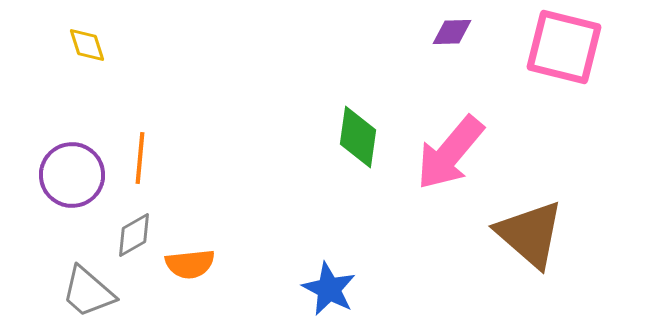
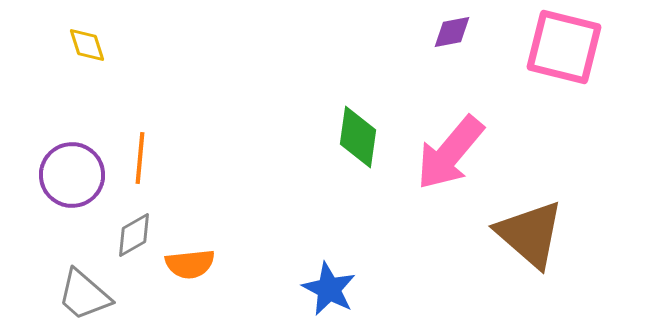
purple diamond: rotated 9 degrees counterclockwise
gray trapezoid: moved 4 px left, 3 px down
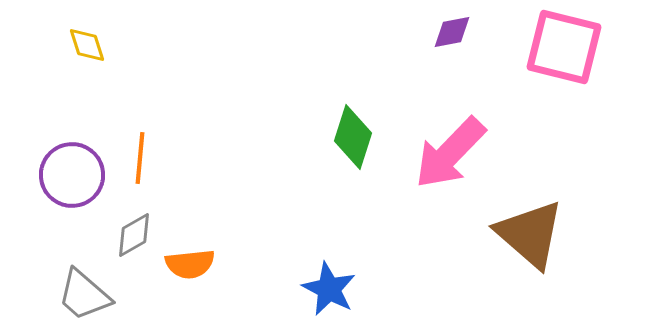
green diamond: moved 5 px left; rotated 10 degrees clockwise
pink arrow: rotated 4 degrees clockwise
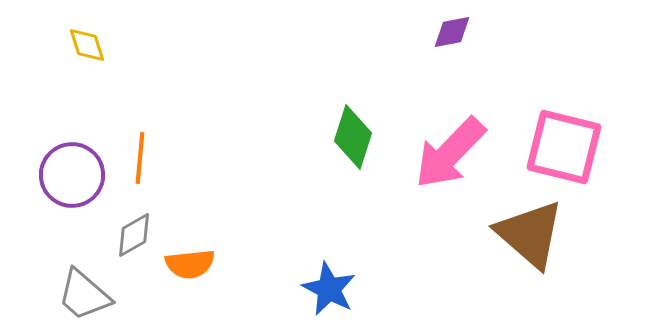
pink square: moved 100 px down
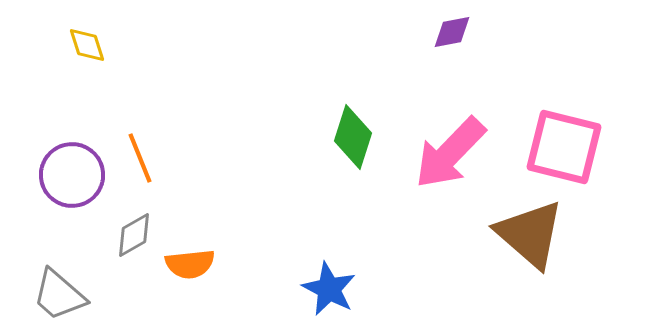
orange line: rotated 27 degrees counterclockwise
gray trapezoid: moved 25 px left
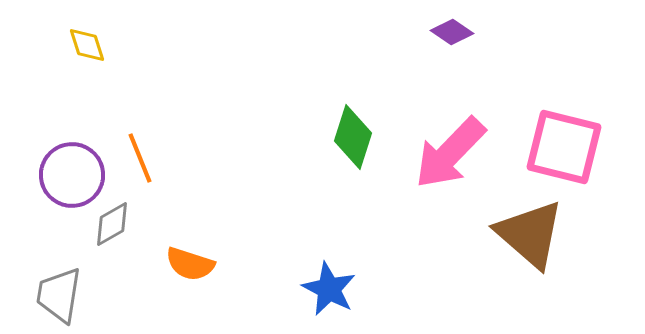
purple diamond: rotated 45 degrees clockwise
gray diamond: moved 22 px left, 11 px up
orange semicircle: rotated 24 degrees clockwise
gray trapezoid: rotated 58 degrees clockwise
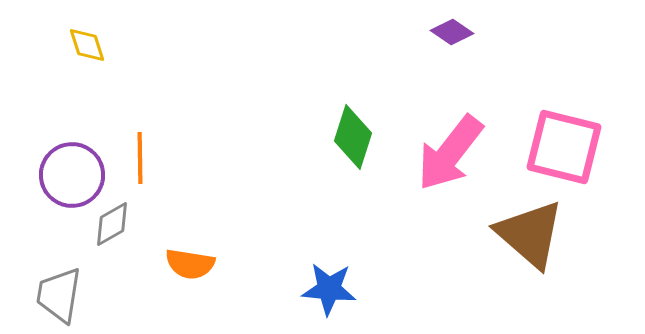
pink arrow: rotated 6 degrees counterclockwise
orange line: rotated 21 degrees clockwise
orange semicircle: rotated 9 degrees counterclockwise
blue star: rotated 22 degrees counterclockwise
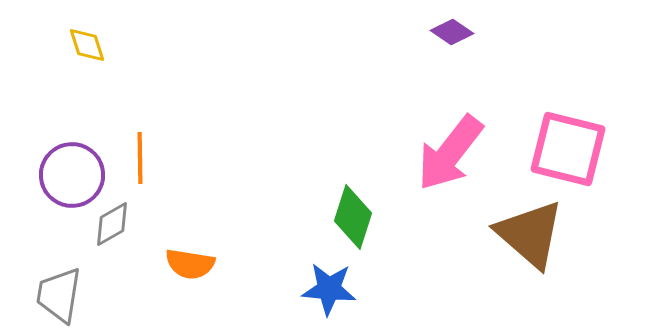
green diamond: moved 80 px down
pink square: moved 4 px right, 2 px down
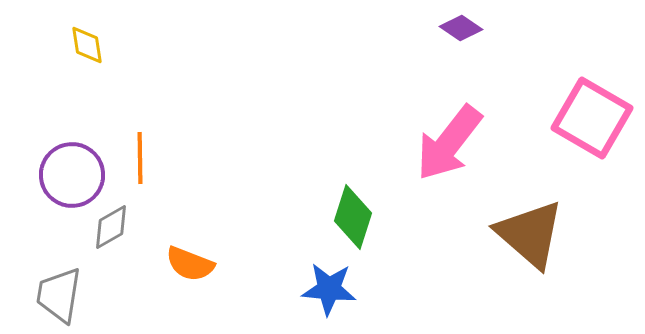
purple diamond: moved 9 px right, 4 px up
yellow diamond: rotated 9 degrees clockwise
pink square: moved 24 px right, 31 px up; rotated 16 degrees clockwise
pink arrow: moved 1 px left, 10 px up
gray diamond: moved 1 px left, 3 px down
orange semicircle: rotated 12 degrees clockwise
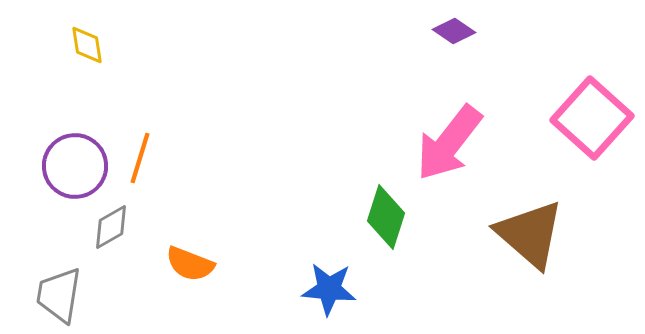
purple diamond: moved 7 px left, 3 px down
pink square: rotated 12 degrees clockwise
orange line: rotated 18 degrees clockwise
purple circle: moved 3 px right, 9 px up
green diamond: moved 33 px right
